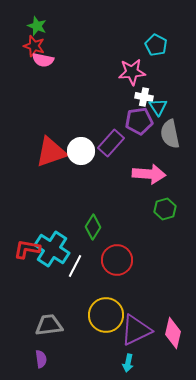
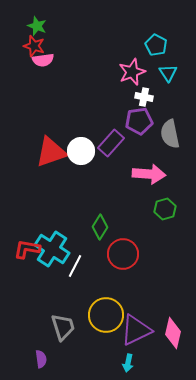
pink semicircle: rotated 20 degrees counterclockwise
pink star: rotated 16 degrees counterclockwise
cyan triangle: moved 10 px right, 34 px up
green diamond: moved 7 px right
red circle: moved 6 px right, 6 px up
gray trapezoid: moved 14 px right, 2 px down; rotated 80 degrees clockwise
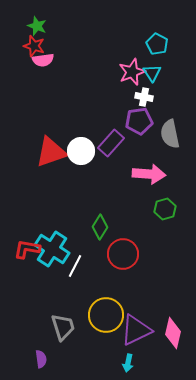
cyan pentagon: moved 1 px right, 1 px up
cyan triangle: moved 16 px left
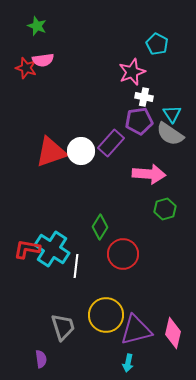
red star: moved 8 px left, 22 px down
cyan triangle: moved 20 px right, 41 px down
gray semicircle: rotated 44 degrees counterclockwise
white line: moved 1 px right; rotated 20 degrees counterclockwise
purple triangle: rotated 12 degrees clockwise
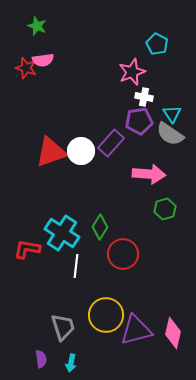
cyan cross: moved 10 px right, 16 px up
cyan arrow: moved 57 px left
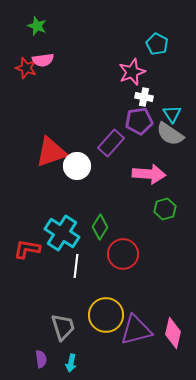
white circle: moved 4 px left, 15 px down
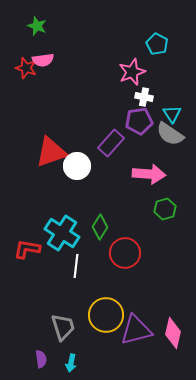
red circle: moved 2 px right, 1 px up
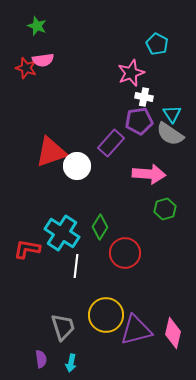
pink star: moved 1 px left, 1 px down
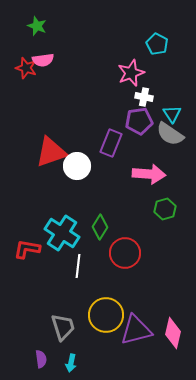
purple rectangle: rotated 20 degrees counterclockwise
white line: moved 2 px right
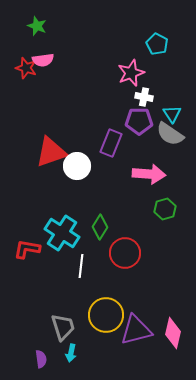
purple pentagon: rotated 8 degrees clockwise
white line: moved 3 px right
cyan arrow: moved 10 px up
